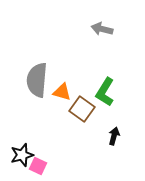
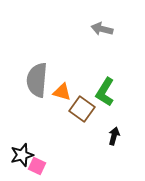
pink square: moved 1 px left
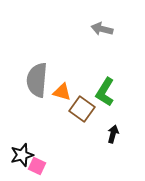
black arrow: moved 1 px left, 2 px up
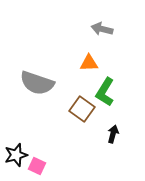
gray semicircle: moved 3 px down; rotated 76 degrees counterclockwise
orange triangle: moved 27 px right, 29 px up; rotated 18 degrees counterclockwise
black star: moved 6 px left
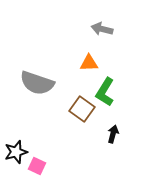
black star: moved 3 px up
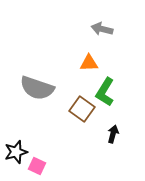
gray semicircle: moved 5 px down
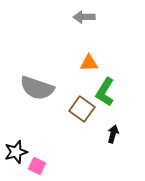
gray arrow: moved 18 px left, 12 px up; rotated 15 degrees counterclockwise
